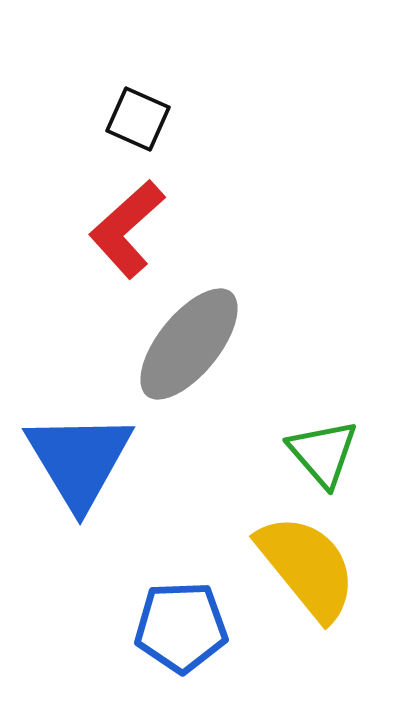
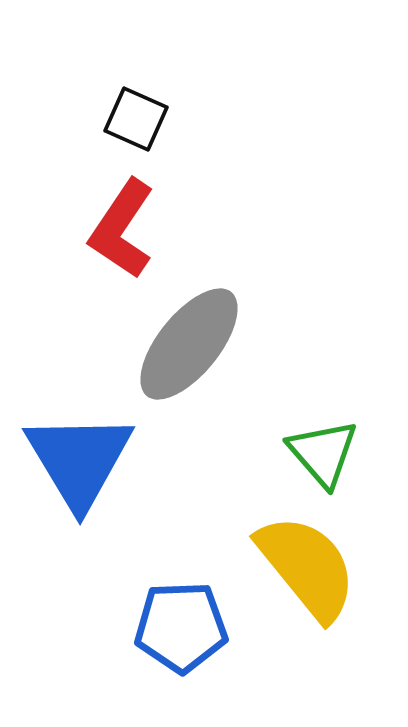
black square: moved 2 px left
red L-shape: moved 5 px left; rotated 14 degrees counterclockwise
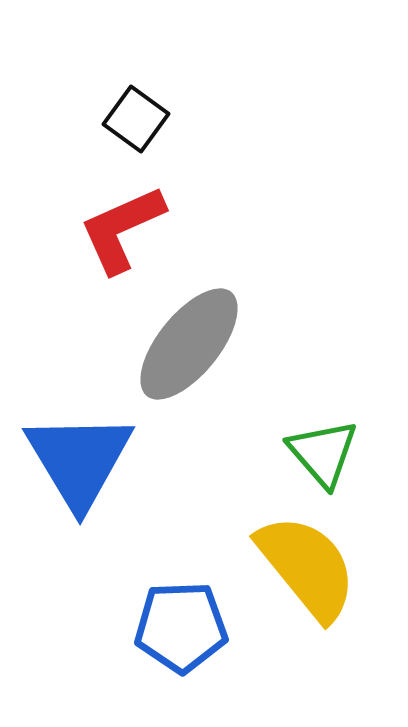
black square: rotated 12 degrees clockwise
red L-shape: rotated 32 degrees clockwise
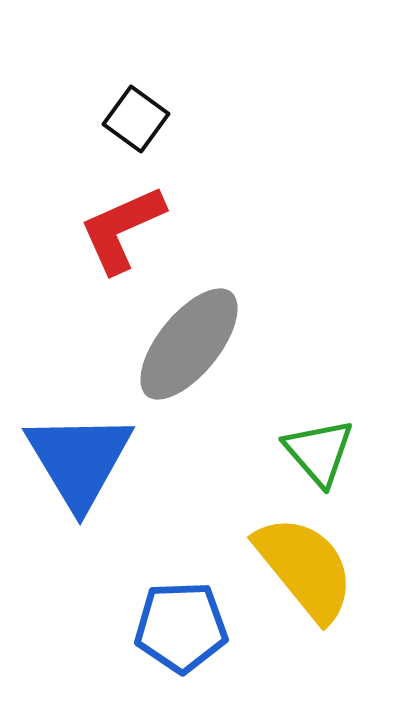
green triangle: moved 4 px left, 1 px up
yellow semicircle: moved 2 px left, 1 px down
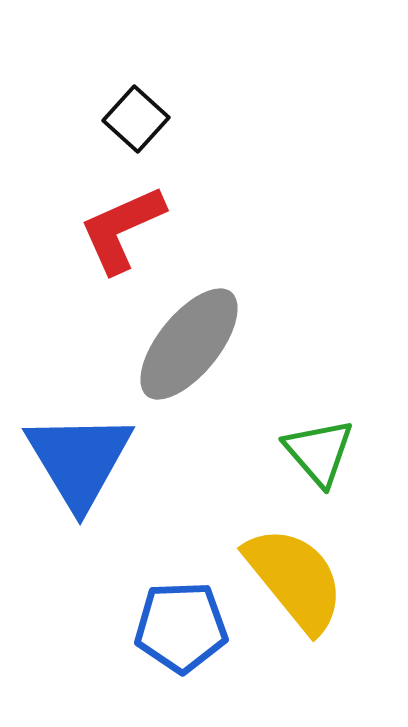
black square: rotated 6 degrees clockwise
yellow semicircle: moved 10 px left, 11 px down
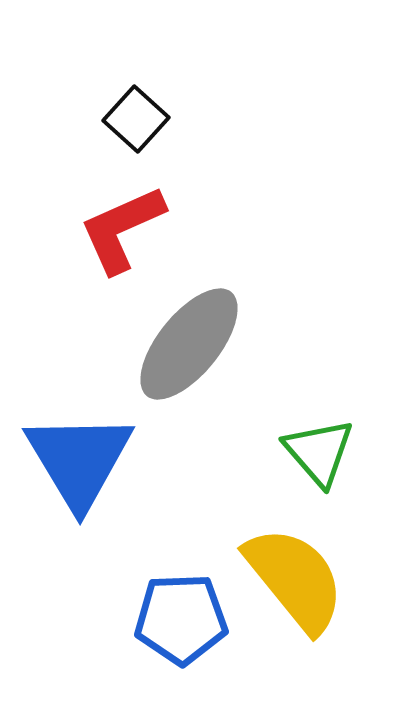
blue pentagon: moved 8 px up
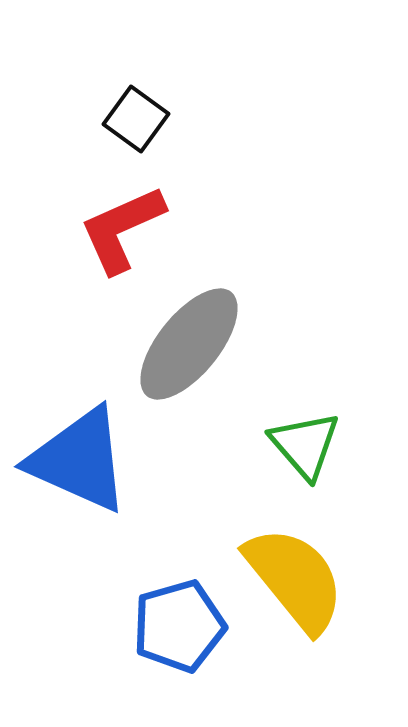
black square: rotated 6 degrees counterclockwise
green triangle: moved 14 px left, 7 px up
blue triangle: rotated 35 degrees counterclockwise
blue pentagon: moved 2 px left, 7 px down; rotated 14 degrees counterclockwise
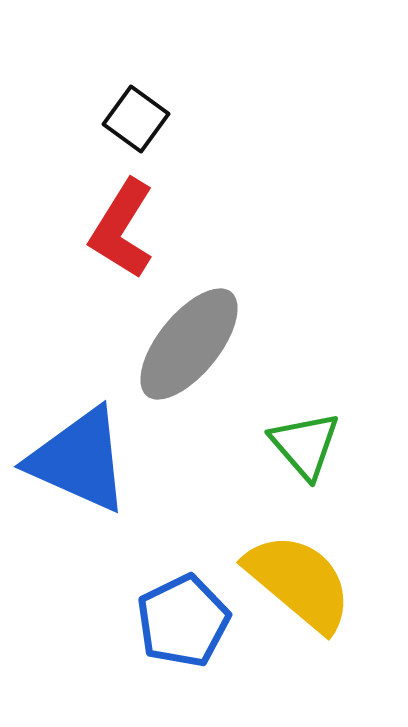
red L-shape: rotated 34 degrees counterclockwise
yellow semicircle: moved 4 px right, 3 px down; rotated 11 degrees counterclockwise
blue pentagon: moved 4 px right, 5 px up; rotated 10 degrees counterclockwise
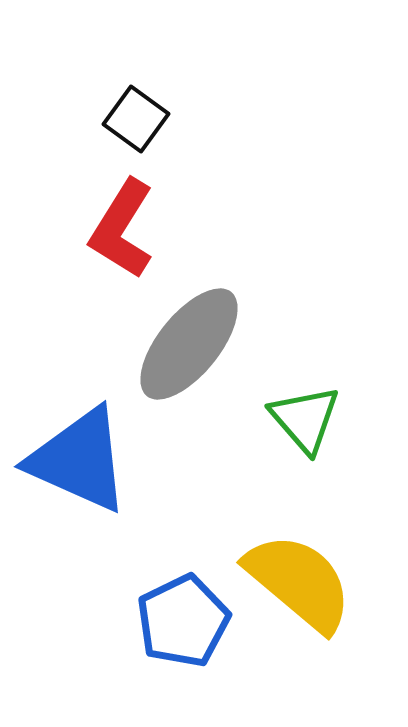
green triangle: moved 26 px up
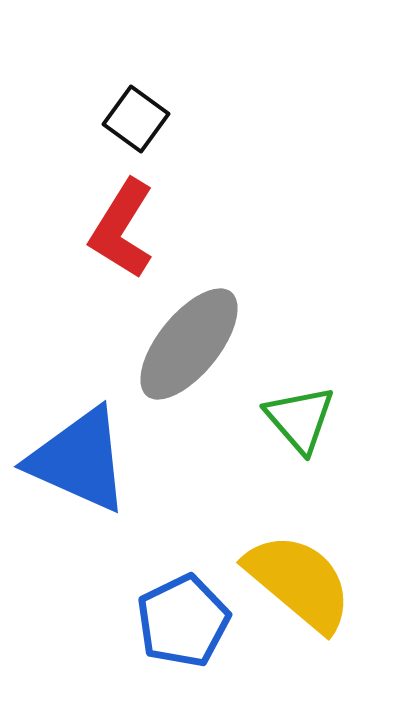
green triangle: moved 5 px left
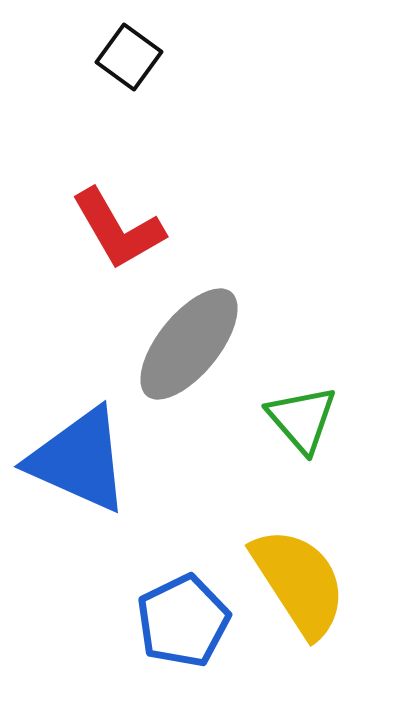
black square: moved 7 px left, 62 px up
red L-shape: moved 4 px left; rotated 62 degrees counterclockwise
green triangle: moved 2 px right
yellow semicircle: rotated 17 degrees clockwise
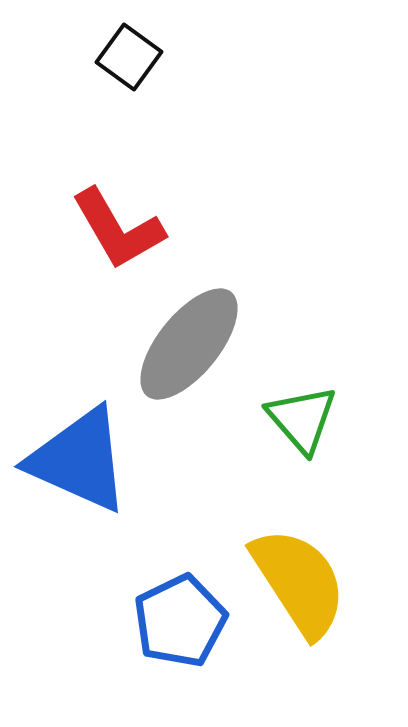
blue pentagon: moved 3 px left
